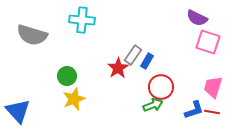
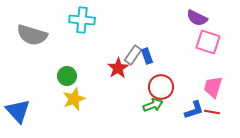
blue rectangle: moved 5 px up; rotated 49 degrees counterclockwise
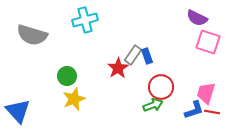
cyan cross: moved 3 px right; rotated 20 degrees counterclockwise
pink trapezoid: moved 7 px left, 6 px down
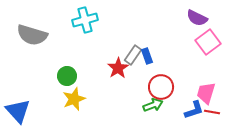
pink square: rotated 35 degrees clockwise
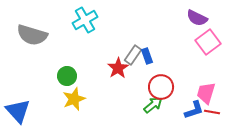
cyan cross: rotated 15 degrees counterclockwise
green arrow: rotated 18 degrees counterclockwise
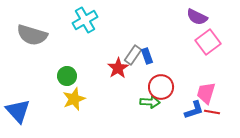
purple semicircle: moved 1 px up
green arrow: moved 3 px left, 3 px up; rotated 42 degrees clockwise
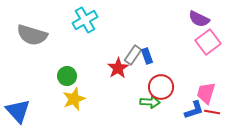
purple semicircle: moved 2 px right, 2 px down
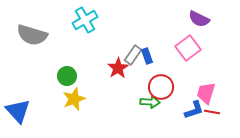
pink square: moved 20 px left, 6 px down
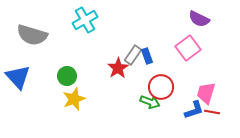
green arrow: rotated 18 degrees clockwise
blue triangle: moved 34 px up
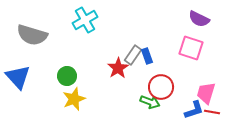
pink square: moved 3 px right; rotated 35 degrees counterclockwise
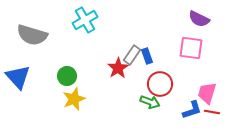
pink square: rotated 10 degrees counterclockwise
gray rectangle: moved 1 px left
red circle: moved 1 px left, 3 px up
pink trapezoid: moved 1 px right
blue L-shape: moved 2 px left
